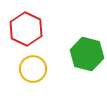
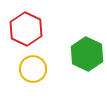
green hexagon: rotated 12 degrees clockwise
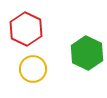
green hexagon: moved 1 px up
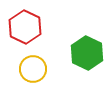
red hexagon: moved 1 px left, 2 px up
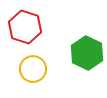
red hexagon: rotated 8 degrees counterclockwise
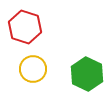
green hexagon: moved 21 px down
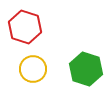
green hexagon: moved 1 px left, 5 px up; rotated 8 degrees counterclockwise
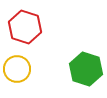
yellow circle: moved 16 px left
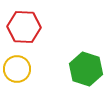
red hexagon: moved 1 px left; rotated 16 degrees counterclockwise
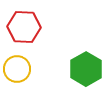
green hexagon: rotated 12 degrees clockwise
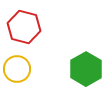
red hexagon: rotated 12 degrees clockwise
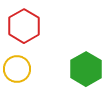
red hexagon: moved 1 px up; rotated 16 degrees clockwise
